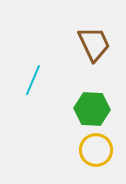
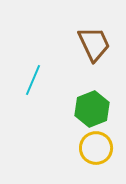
green hexagon: rotated 24 degrees counterclockwise
yellow circle: moved 2 px up
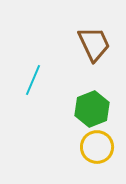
yellow circle: moved 1 px right, 1 px up
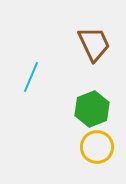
cyan line: moved 2 px left, 3 px up
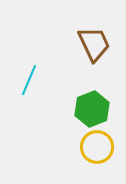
cyan line: moved 2 px left, 3 px down
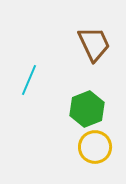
green hexagon: moved 5 px left
yellow circle: moved 2 px left
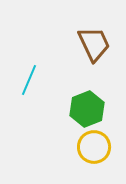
yellow circle: moved 1 px left
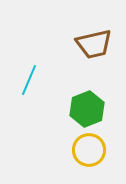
brown trapezoid: rotated 102 degrees clockwise
yellow circle: moved 5 px left, 3 px down
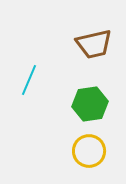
green hexagon: moved 3 px right, 5 px up; rotated 12 degrees clockwise
yellow circle: moved 1 px down
